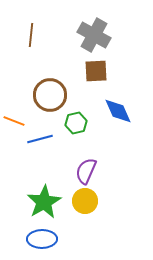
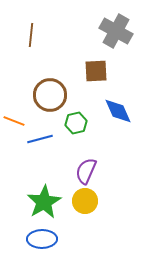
gray cross: moved 22 px right, 4 px up
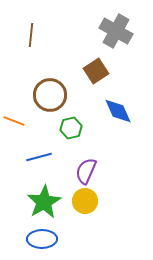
brown square: rotated 30 degrees counterclockwise
green hexagon: moved 5 px left, 5 px down
blue line: moved 1 px left, 18 px down
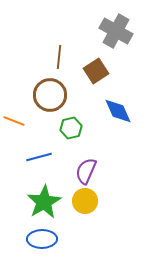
brown line: moved 28 px right, 22 px down
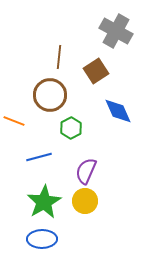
green hexagon: rotated 15 degrees counterclockwise
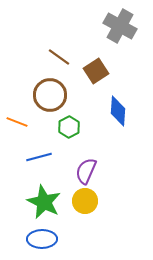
gray cross: moved 4 px right, 5 px up
brown line: rotated 60 degrees counterclockwise
blue diamond: rotated 28 degrees clockwise
orange line: moved 3 px right, 1 px down
green hexagon: moved 2 px left, 1 px up
green star: rotated 16 degrees counterclockwise
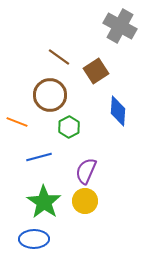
green star: rotated 8 degrees clockwise
blue ellipse: moved 8 px left
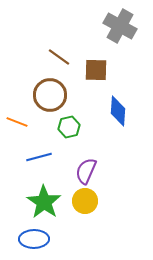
brown square: moved 1 px up; rotated 35 degrees clockwise
green hexagon: rotated 15 degrees clockwise
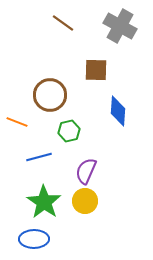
brown line: moved 4 px right, 34 px up
green hexagon: moved 4 px down
